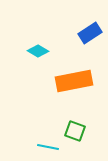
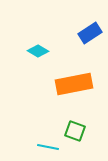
orange rectangle: moved 3 px down
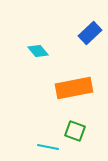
blue rectangle: rotated 10 degrees counterclockwise
cyan diamond: rotated 20 degrees clockwise
orange rectangle: moved 4 px down
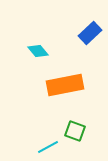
orange rectangle: moved 9 px left, 3 px up
cyan line: rotated 40 degrees counterclockwise
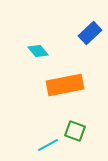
cyan line: moved 2 px up
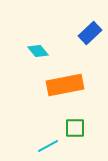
green square: moved 3 px up; rotated 20 degrees counterclockwise
cyan line: moved 1 px down
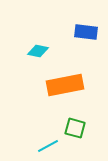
blue rectangle: moved 4 px left, 1 px up; rotated 50 degrees clockwise
cyan diamond: rotated 40 degrees counterclockwise
green square: rotated 15 degrees clockwise
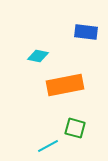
cyan diamond: moved 5 px down
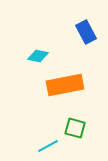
blue rectangle: rotated 55 degrees clockwise
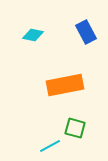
cyan diamond: moved 5 px left, 21 px up
cyan line: moved 2 px right
